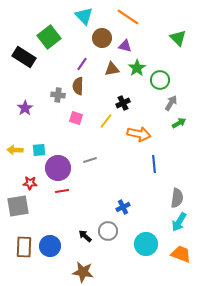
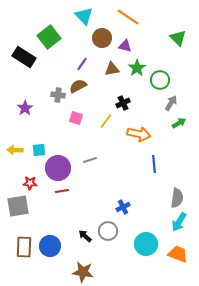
brown semicircle: rotated 60 degrees clockwise
orange trapezoid: moved 3 px left
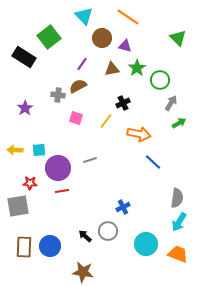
blue line: moved 1 px left, 2 px up; rotated 42 degrees counterclockwise
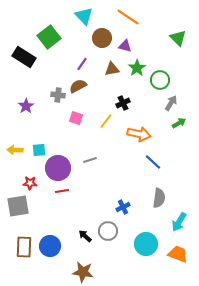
purple star: moved 1 px right, 2 px up
gray semicircle: moved 18 px left
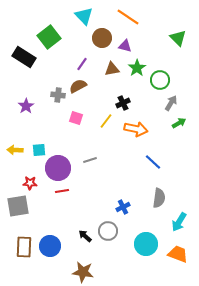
orange arrow: moved 3 px left, 5 px up
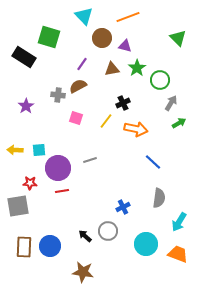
orange line: rotated 55 degrees counterclockwise
green square: rotated 35 degrees counterclockwise
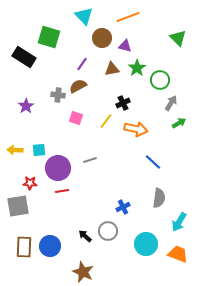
brown star: rotated 15 degrees clockwise
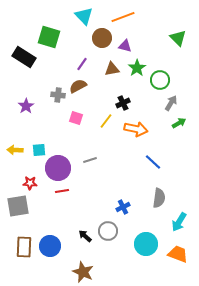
orange line: moved 5 px left
